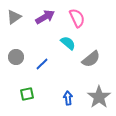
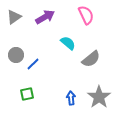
pink semicircle: moved 9 px right, 3 px up
gray circle: moved 2 px up
blue line: moved 9 px left
blue arrow: moved 3 px right
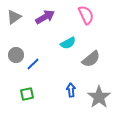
cyan semicircle: rotated 112 degrees clockwise
blue arrow: moved 8 px up
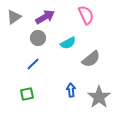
gray circle: moved 22 px right, 17 px up
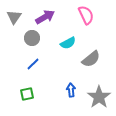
gray triangle: rotated 21 degrees counterclockwise
gray circle: moved 6 px left
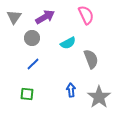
gray semicircle: rotated 72 degrees counterclockwise
green square: rotated 16 degrees clockwise
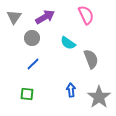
cyan semicircle: rotated 63 degrees clockwise
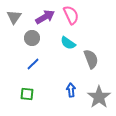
pink semicircle: moved 15 px left
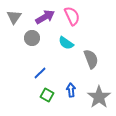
pink semicircle: moved 1 px right, 1 px down
cyan semicircle: moved 2 px left
blue line: moved 7 px right, 9 px down
green square: moved 20 px right, 1 px down; rotated 24 degrees clockwise
